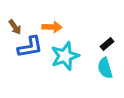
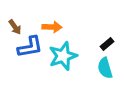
cyan star: moved 2 px left
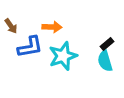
brown arrow: moved 4 px left, 1 px up
cyan semicircle: moved 7 px up
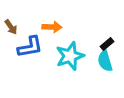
brown arrow: moved 1 px down
cyan star: moved 7 px right
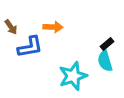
orange arrow: moved 1 px right
cyan star: moved 3 px right, 20 px down
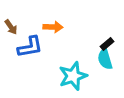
cyan semicircle: moved 2 px up
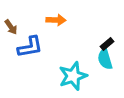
orange arrow: moved 3 px right, 7 px up
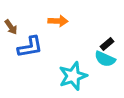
orange arrow: moved 2 px right, 1 px down
cyan semicircle: rotated 50 degrees counterclockwise
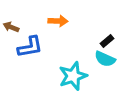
brown arrow: rotated 147 degrees clockwise
black rectangle: moved 3 px up
